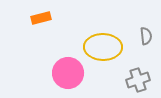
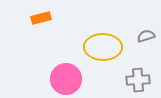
gray semicircle: rotated 102 degrees counterclockwise
pink circle: moved 2 px left, 6 px down
gray cross: rotated 15 degrees clockwise
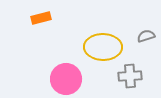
gray cross: moved 8 px left, 4 px up
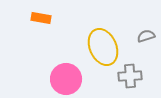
orange rectangle: rotated 24 degrees clockwise
yellow ellipse: rotated 66 degrees clockwise
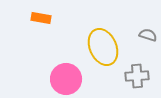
gray semicircle: moved 2 px right, 1 px up; rotated 36 degrees clockwise
gray cross: moved 7 px right
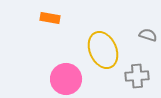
orange rectangle: moved 9 px right
yellow ellipse: moved 3 px down
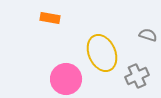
yellow ellipse: moved 1 px left, 3 px down
gray cross: rotated 20 degrees counterclockwise
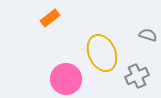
orange rectangle: rotated 48 degrees counterclockwise
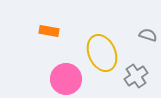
orange rectangle: moved 1 px left, 13 px down; rotated 48 degrees clockwise
gray cross: moved 1 px left; rotated 10 degrees counterclockwise
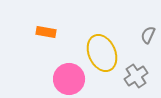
orange rectangle: moved 3 px left, 1 px down
gray semicircle: rotated 84 degrees counterclockwise
pink circle: moved 3 px right
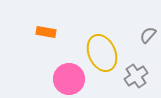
gray semicircle: rotated 18 degrees clockwise
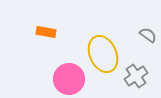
gray semicircle: rotated 84 degrees clockwise
yellow ellipse: moved 1 px right, 1 px down
